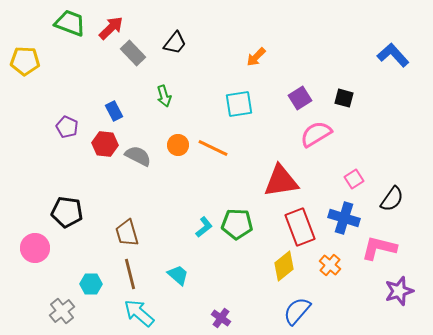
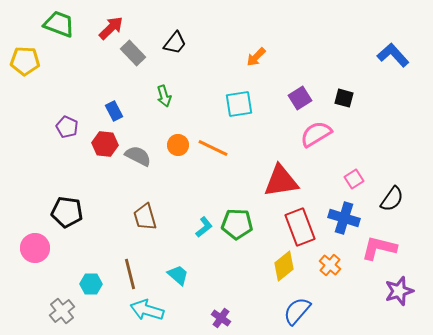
green trapezoid: moved 11 px left, 1 px down
brown trapezoid: moved 18 px right, 16 px up
cyan arrow: moved 8 px right, 3 px up; rotated 24 degrees counterclockwise
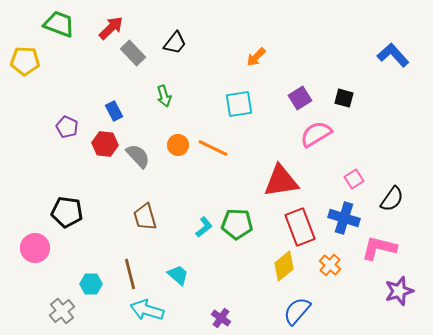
gray semicircle: rotated 20 degrees clockwise
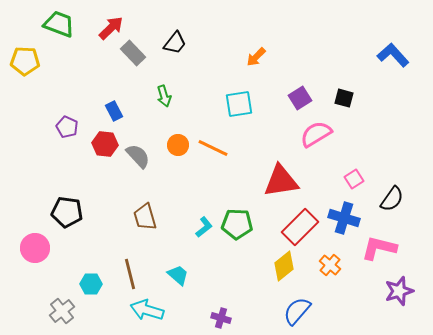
red rectangle: rotated 66 degrees clockwise
purple cross: rotated 18 degrees counterclockwise
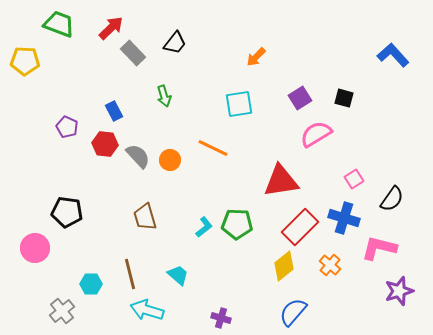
orange circle: moved 8 px left, 15 px down
blue semicircle: moved 4 px left, 1 px down
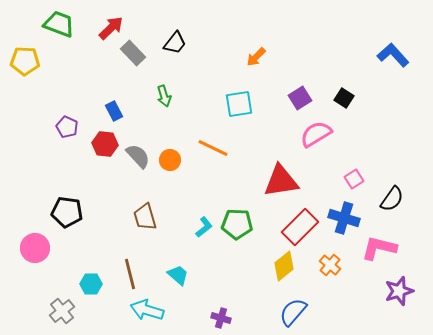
black square: rotated 18 degrees clockwise
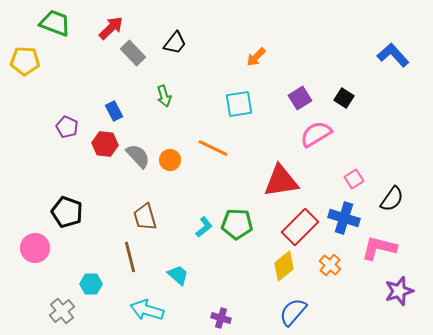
green trapezoid: moved 4 px left, 1 px up
black pentagon: rotated 12 degrees clockwise
brown line: moved 17 px up
